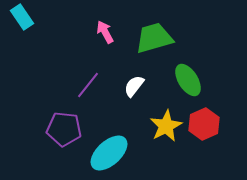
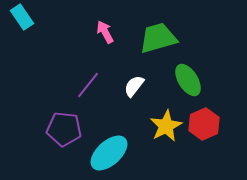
green trapezoid: moved 4 px right
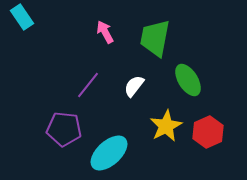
green trapezoid: moved 3 px left; rotated 63 degrees counterclockwise
red hexagon: moved 4 px right, 8 px down
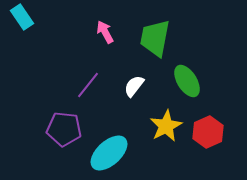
green ellipse: moved 1 px left, 1 px down
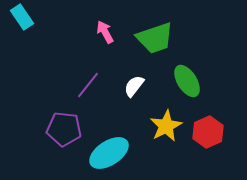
green trapezoid: rotated 120 degrees counterclockwise
cyan ellipse: rotated 9 degrees clockwise
